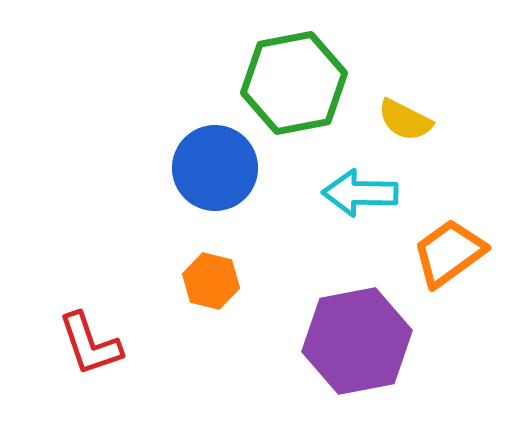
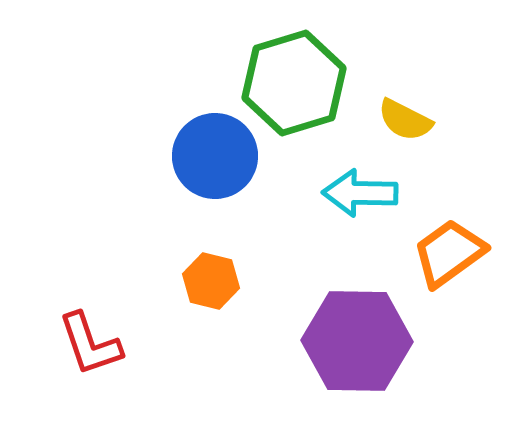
green hexagon: rotated 6 degrees counterclockwise
blue circle: moved 12 px up
purple hexagon: rotated 12 degrees clockwise
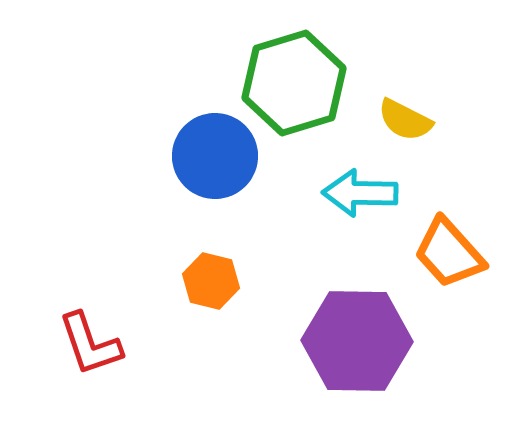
orange trapezoid: rotated 96 degrees counterclockwise
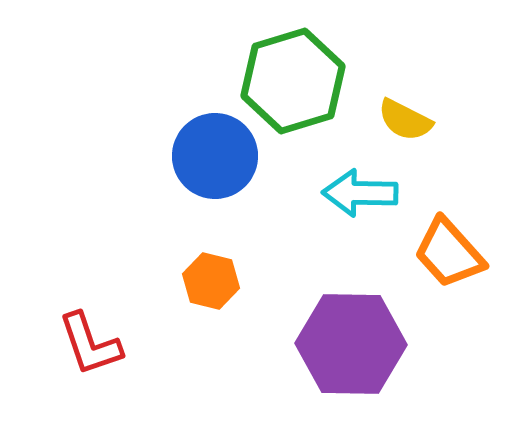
green hexagon: moved 1 px left, 2 px up
purple hexagon: moved 6 px left, 3 px down
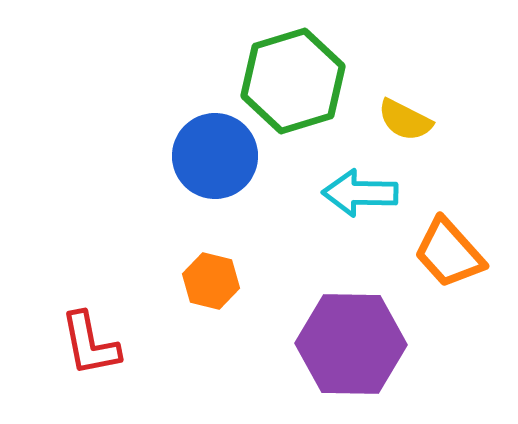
red L-shape: rotated 8 degrees clockwise
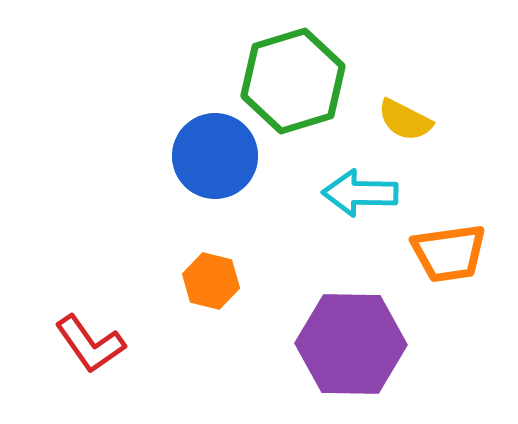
orange trapezoid: rotated 56 degrees counterclockwise
red L-shape: rotated 24 degrees counterclockwise
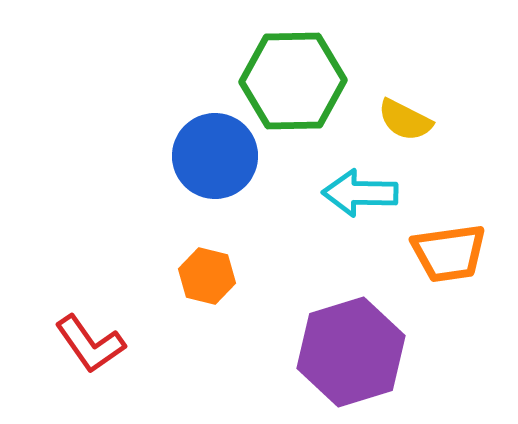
green hexagon: rotated 16 degrees clockwise
orange hexagon: moved 4 px left, 5 px up
purple hexagon: moved 8 px down; rotated 18 degrees counterclockwise
